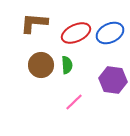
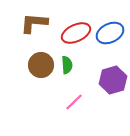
purple hexagon: rotated 24 degrees counterclockwise
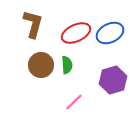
brown L-shape: moved 1 px left, 1 px down; rotated 100 degrees clockwise
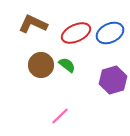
brown L-shape: rotated 80 degrees counterclockwise
green semicircle: rotated 48 degrees counterclockwise
pink line: moved 14 px left, 14 px down
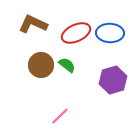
blue ellipse: rotated 28 degrees clockwise
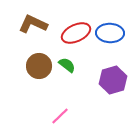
brown circle: moved 2 px left, 1 px down
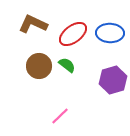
red ellipse: moved 3 px left, 1 px down; rotated 12 degrees counterclockwise
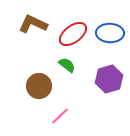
brown circle: moved 20 px down
purple hexagon: moved 4 px left, 1 px up
